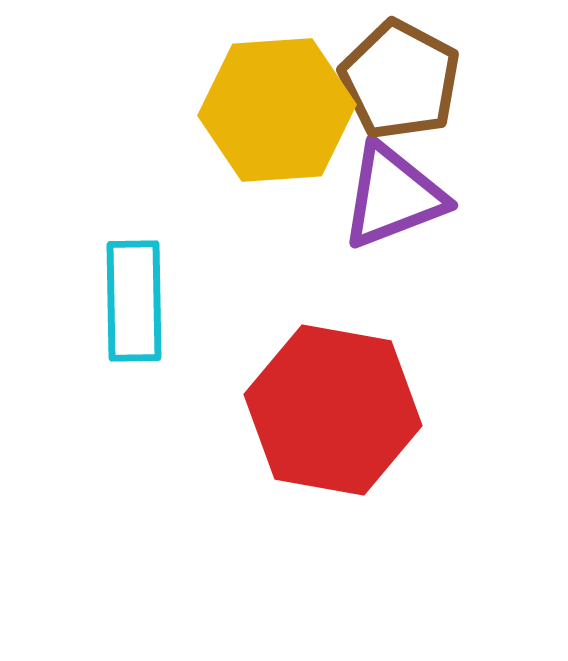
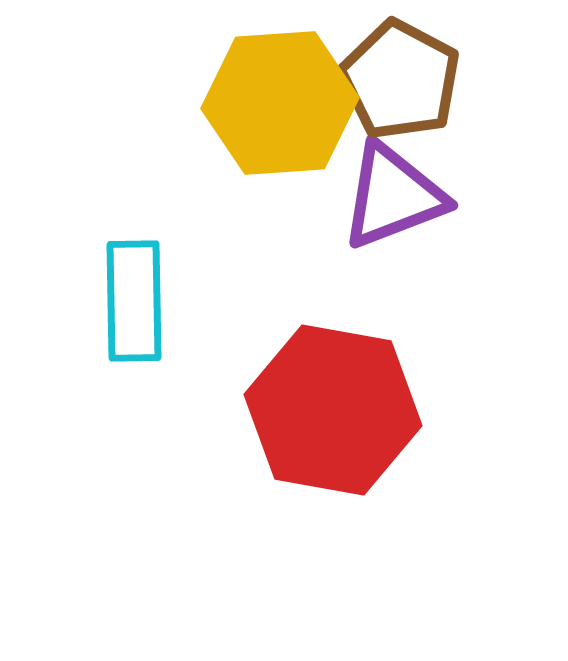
yellow hexagon: moved 3 px right, 7 px up
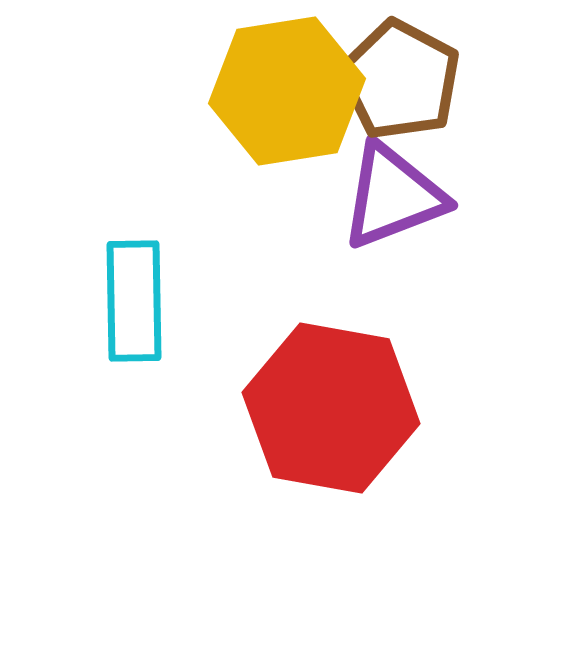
yellow hexagon: moved 7 px right, 12 px up; rotated 5 degrees counterclockwise
red hexagon: moved 2 px left, 2 px up
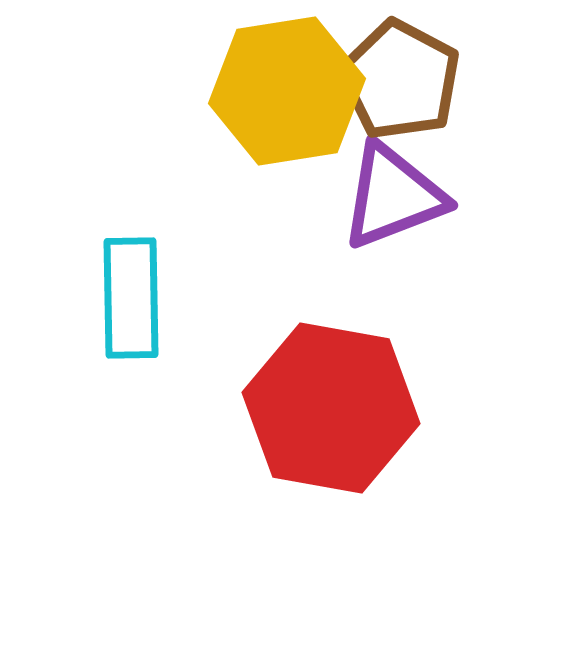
cyan rectangle: moved 3 px left, 3 px up
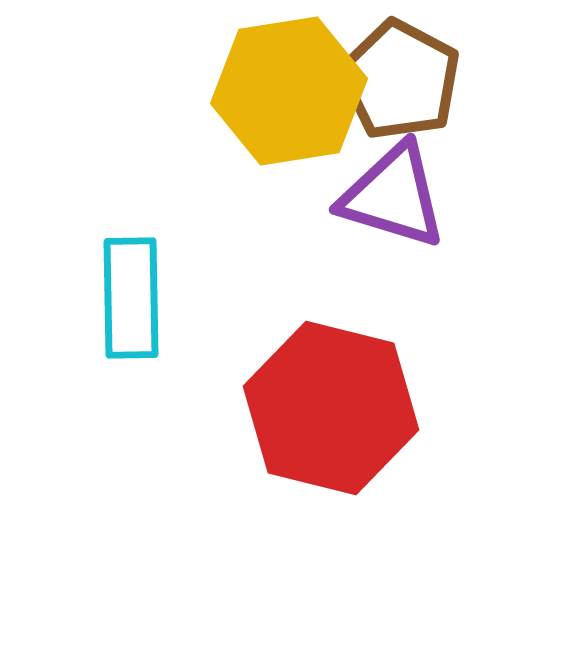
yellow hexagon: moved 2 px right
purple triangle: rotated 38 degrees clockwise
red hexagon: rotated 4 degrees clockwise
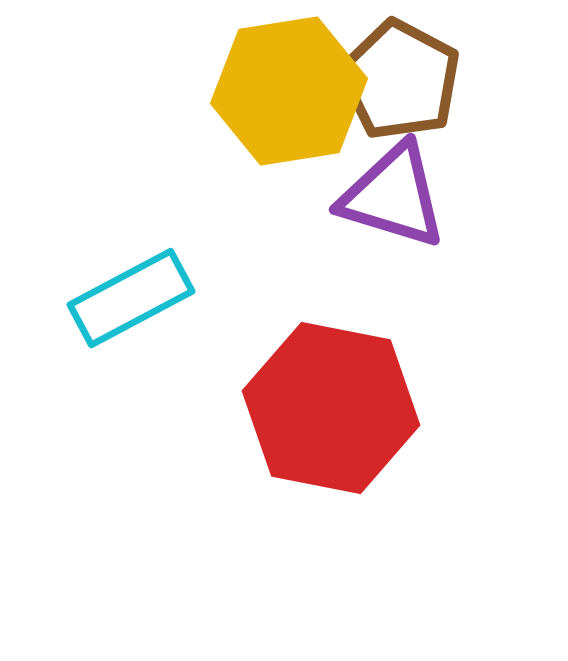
cyan rectangle: rotated 63 degrees clockwise
red hexagon: rotated 3 degrees counterclockwise
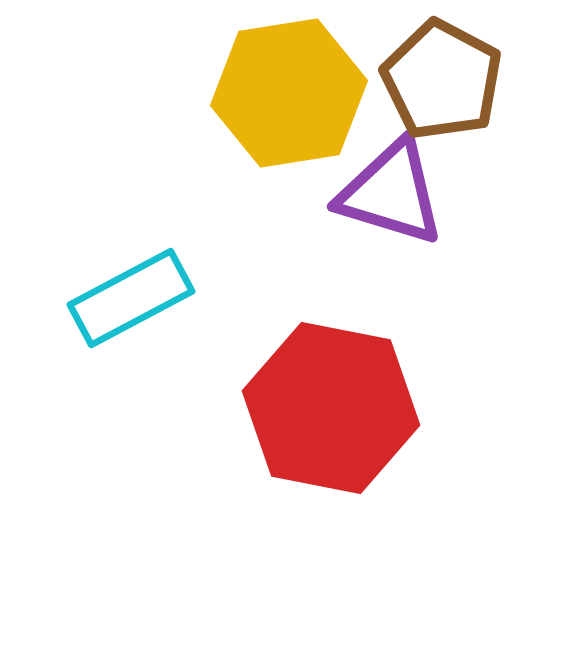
brown pentagon: moved 42 px right
yellow hexagon: moved 2 px down
purple triangle: moved 2 px left, 3 px up
